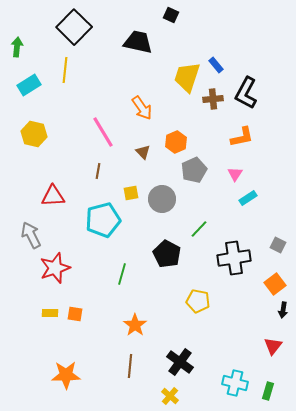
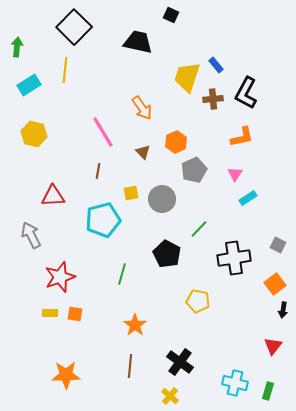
red star at (55, 268): moved 5 px right, 9 px down
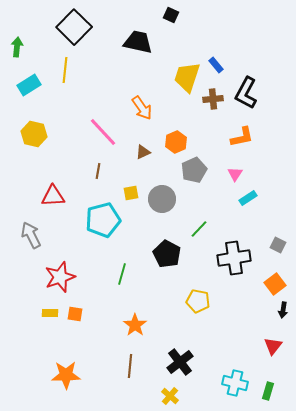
pink line at (103, 132): rotated 12 degrees counterclockwise
brown triangle at (143, 152): rotated 49 degrees clockwise
black cross at (180, 362): rotated 16 degrees clockwise
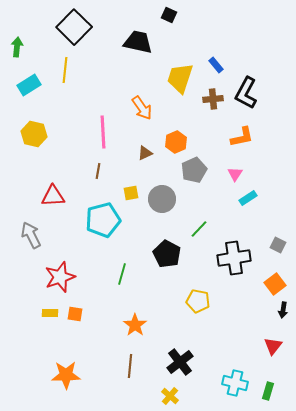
black square at (171, 15): moved 2 px left
yellow trapezoid at (187, 77): moved 7 px left, 1 px down
pink line at (103, 132): rotated 40 degrees clockwise
brown triangle at (143, 152): moved 2 px right, 1 px down
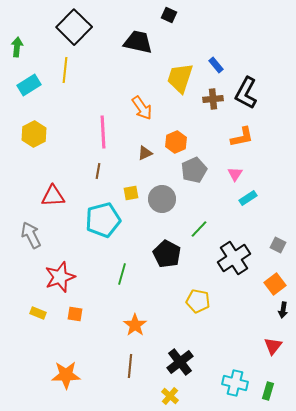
yellow hexagon at (34, 134): rotated 20 degrees clockwise
black cross at (234, 258): rotated 24 degrees counterclockwise
yellow rectangle at (50, 313): moved 12 px left; rotated 21 degrees clockwise
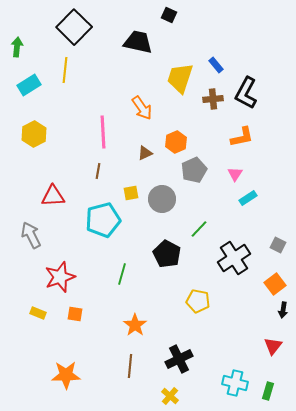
black cross at (180, 362): moved 1 px left, 3 px up; rotated 12 degrees clockwise
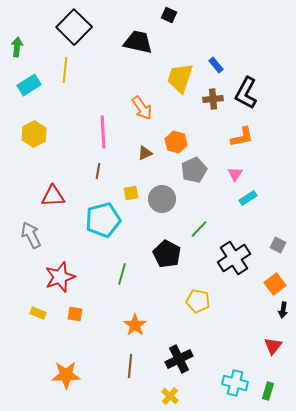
orange hexagon at (176, 142): rotated 20 degrees counterclockwise
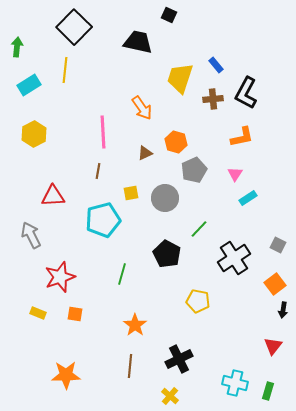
gray circle at (162, 199): moved 3 px right, 1 px up
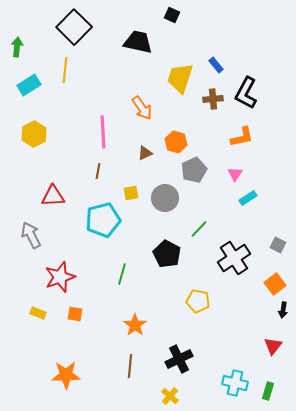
black square at (169, 15): moved 3 px right
